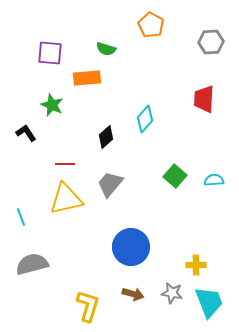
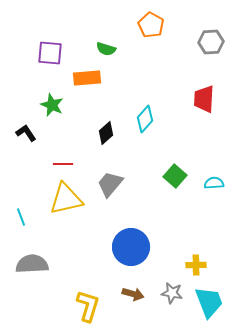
black diamond: moved 4 px up
red line: moved 2 px left
cyan semicircle: moved 3 px down
gray semicircle: rotated 12 degrees clockwise
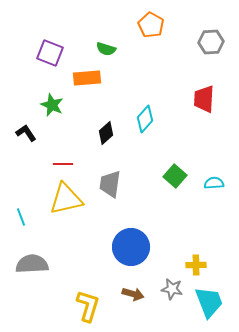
purple square: rotated 16 degrees clockwise
gray trapezoid: rotated 32 degrees counterclockwise
gray star: moved 4 px up
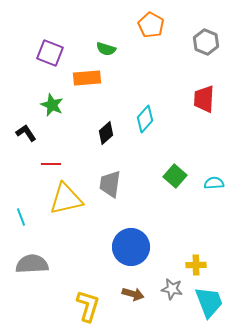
gray hexagon: moved 5 px left; rotated 25 degrees clockwise
red line: moved 12 px left
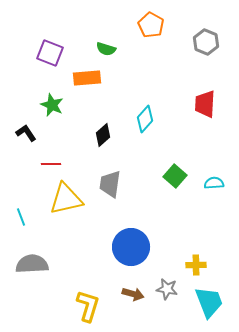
red trapezoid: moved 1 px right, 5 px down
black diamond: moved 3 px left, 2 px down
gray star: moved 5 px left
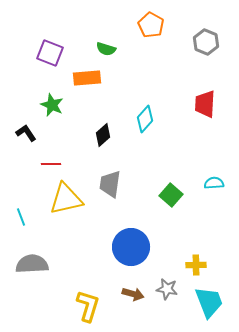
green square: moved 4 px left, 19 px down
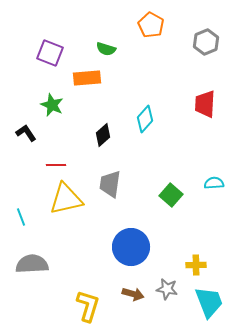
gray hexagon: rotated 15 degrees clockwise
red line: moved 5 px right, 1 px down
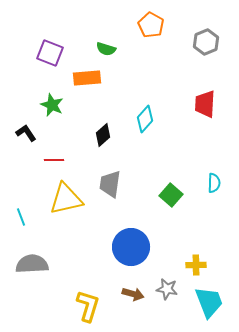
red line: moved 2 px left, 5 px up
cyan semicircle: rotated 96 degrees clockwise
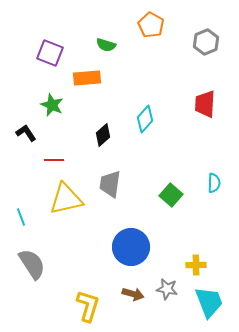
green semicircle: moved 4 px up
gray semicircle: rotated 60 degrees clockwise
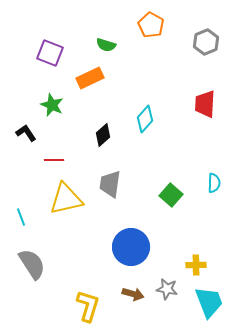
orange rectangle: moved 3 px right; rotated 20 degrees counterclockwise
